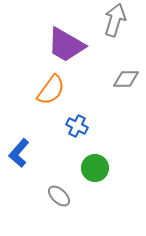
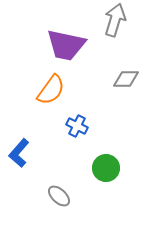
purple trapezoid: rotated 18 degrees counterclockwise
green circle: moved 11 px right
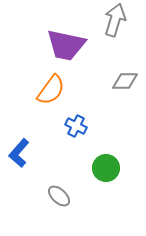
gray diamond: moved 1 px left, 2 px down
blue cross: moved 1 px left
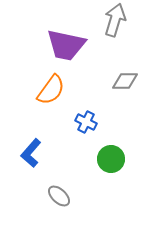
blue cross: moved 10 px right, 4 px up
blue L-shape: moved 12 px right
green circle: moved 5 px right, 9 px up
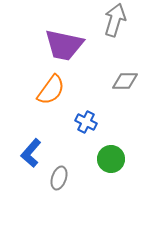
purple trapezoid: moved 2 px left
gray ellipse: moved 18 px up; rotated 65 degrees clockwise
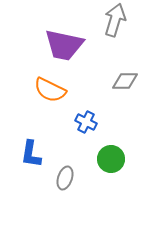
orange semicircle: moved 1 px left; rotated 80 degrees clockwise
blue L-shape: moved 1 px down; rotated 32 degrees counterclockwise
gray ellipse: moved 6 px right
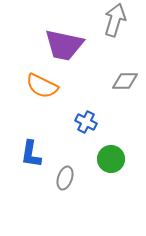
orange semicircle: moved 8 px left, 4 px up
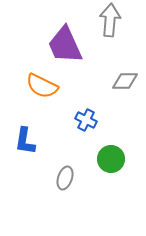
gray arrow: moved 5 px left; rotated 12 degrees counterclockwise
purple trapezoid: moved 1 px right; rotated 54 degrees clockwise
blue cross: moved 2 px up
blue L-shape: moved 6 px left, 13 px up
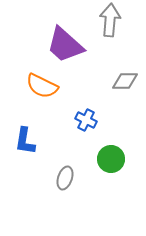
purple trapezoid: rotated 24 degrees counterclockwise
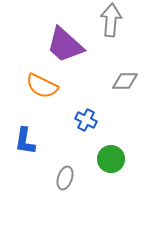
gray arrow: moved 1 px right
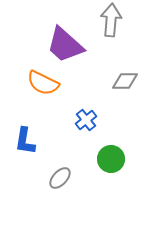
orange semicircle: moved 1 px right, 3 px up
blue cross: rotated 25 degrees clockwise
gray ellipse: moved 5 px left; rotated 25 degrees clockwise
